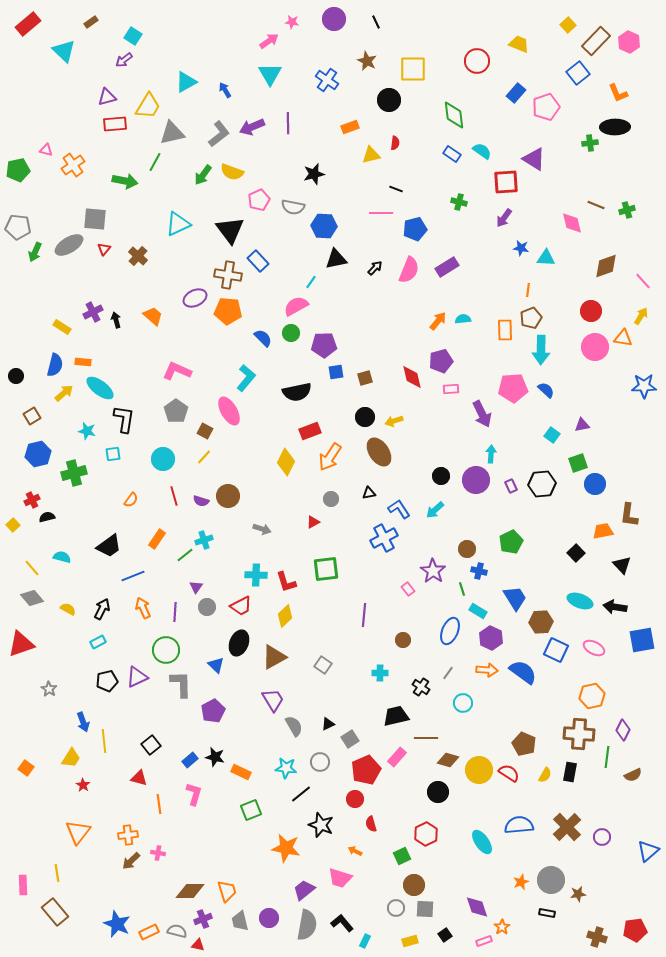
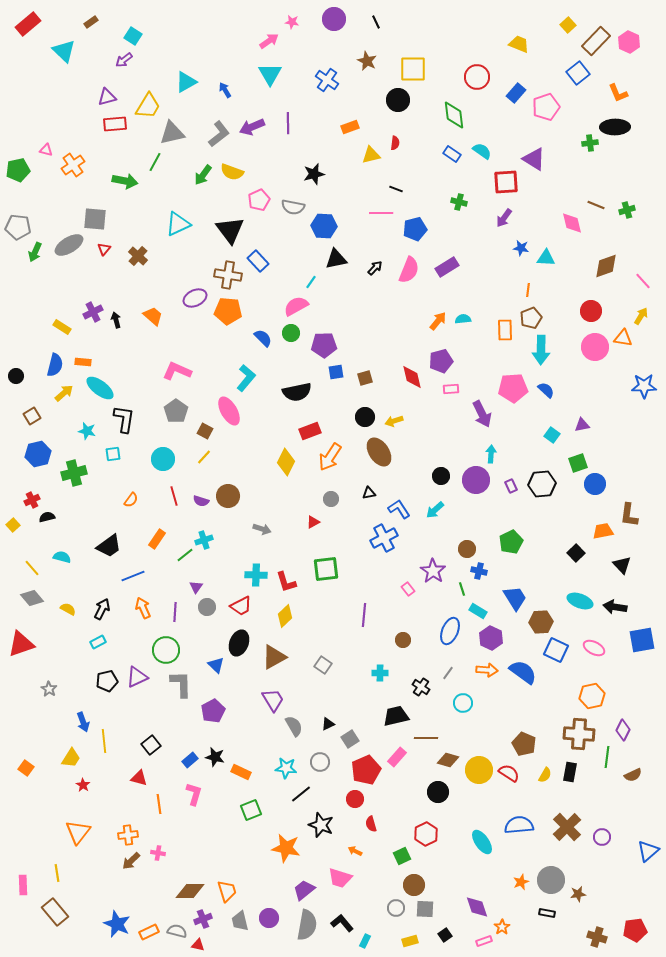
red circle at (477, 61): moved 16 px down
black circle at (389, 100): moved 9 px right
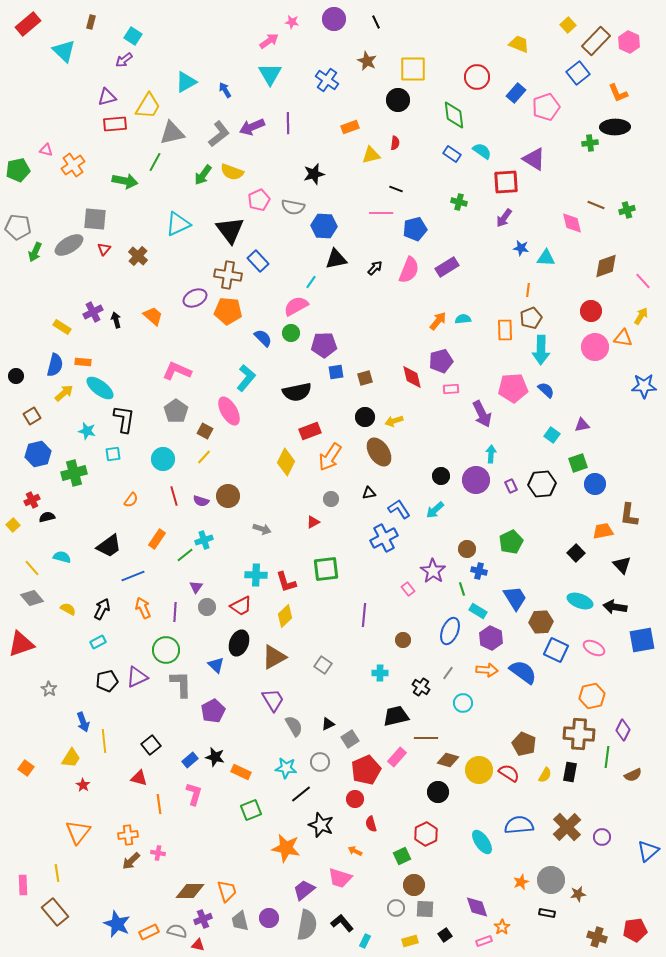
brown rectangle at (91, 22): rotated 40 degrees counterclockwise
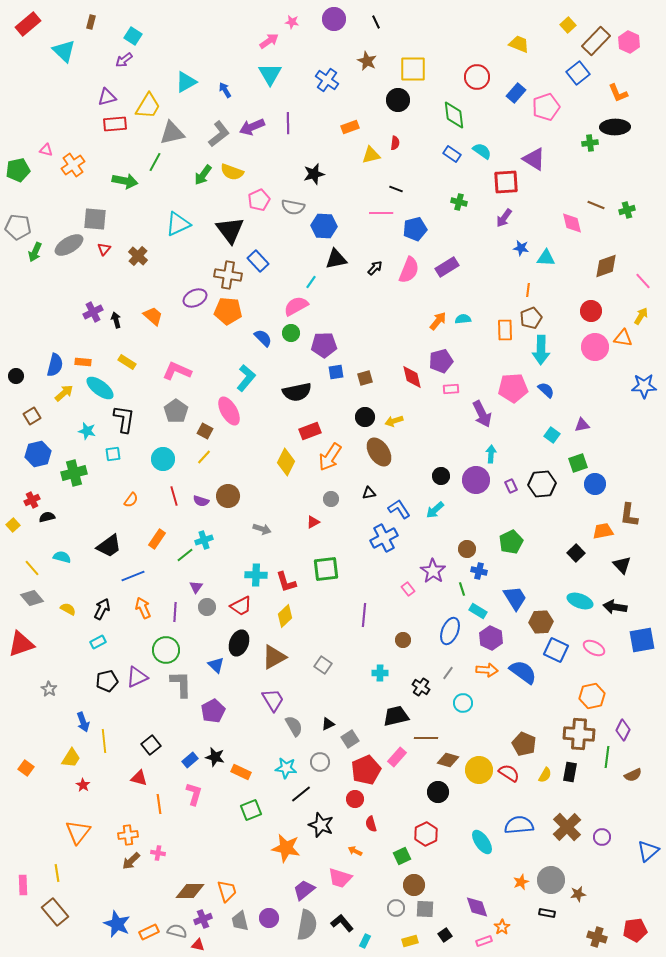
yellow rectangle at (62, 327): moved 65 px right, 35 px down
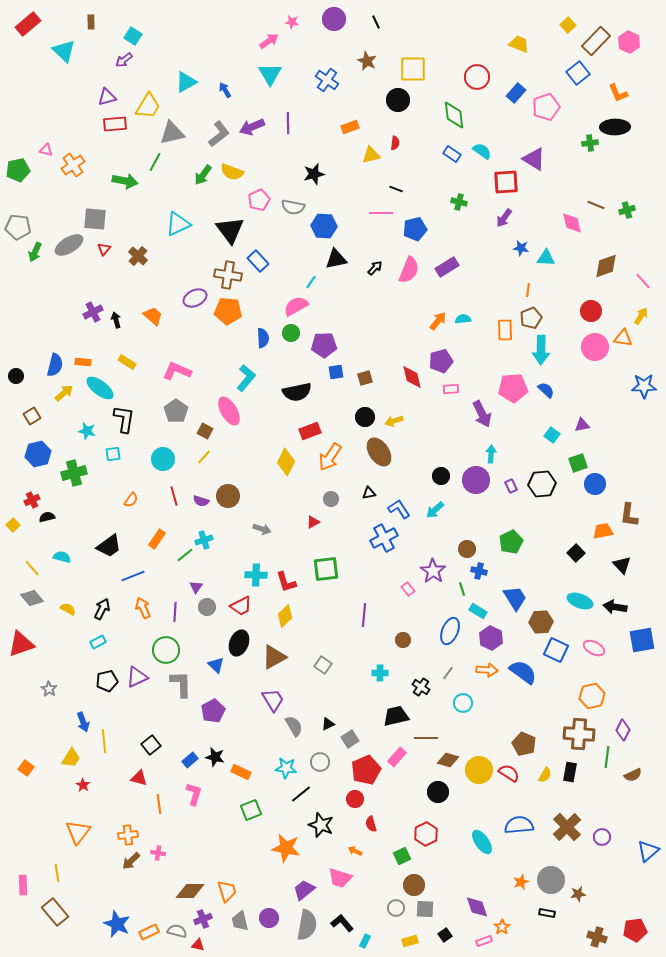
brown rectangle at (91, 22): rotated 16 degrees counterclockwise
blue semicircle at (263, 338): rotated 42 degrees clockwise
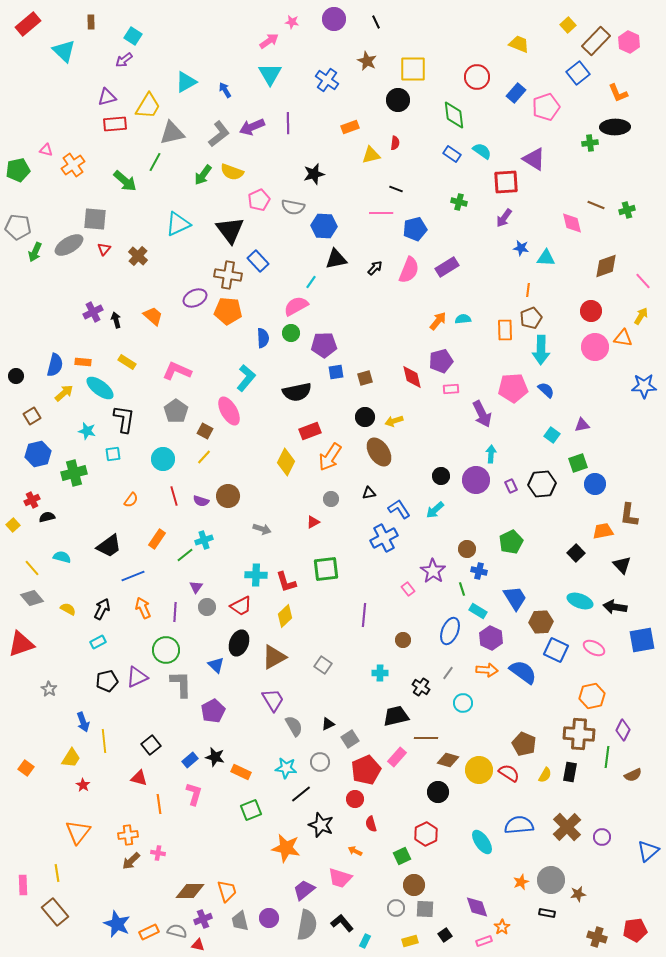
green arrow at (125, 181): rotated 30 degrees clockwise
